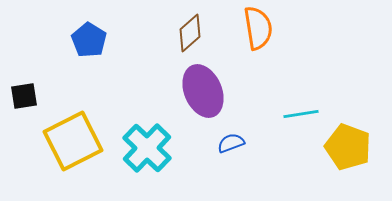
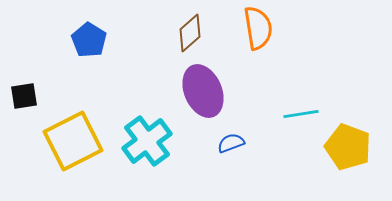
cyan cross: moved 7 px up; rotated 9 degrees clockwise
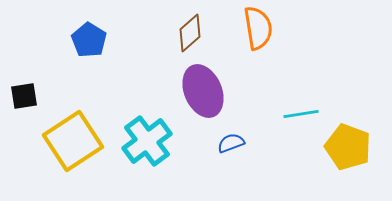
yellow square: rotated 6 degrees counterclockwise
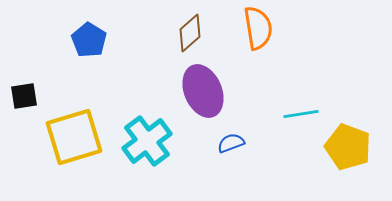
yellow square: moved 1 px right, 4 px up; rotated 16 degrees clockwise
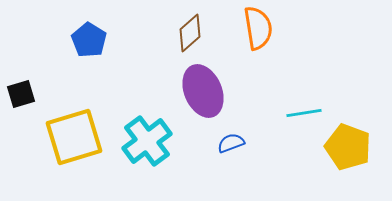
black square: moved 3 px left, 2 px up; rotated 8 degrees counterclockwise
cyan line: moved 3 px right, 1 px up
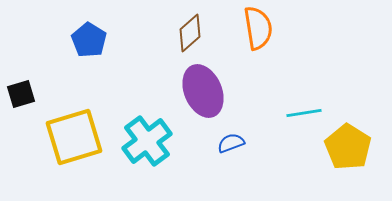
yellow pentagon: rotated 12 degrees clockwise
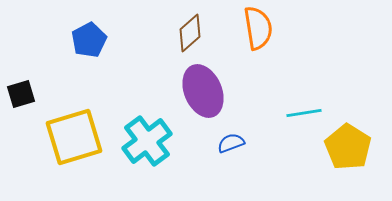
blue pentagon: rotated 12 degrees clockwise
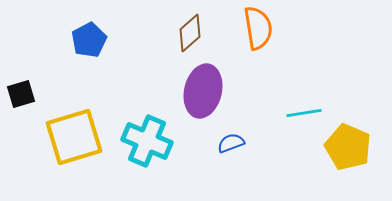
purple ellipse: rotated 36 degrees clockwise
cyan cross: rotated 30 degrees counterclockwise
yellow pentagon: rotated 9 degrees counterclockwise
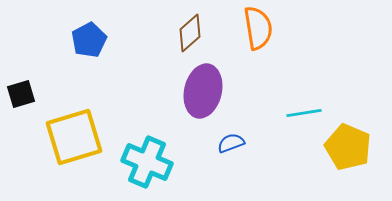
cyan cross: moved 21 px down
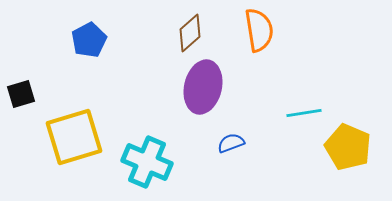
orange semicircle: moved 1 px right, 2 px down
purple ellipse: moved 4 px up
